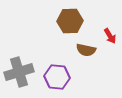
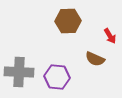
brown hexagon: moved 2 px left
brown semicircle: moved 9 px right, 9 px down; rotated 12 degrees clockwise
gray cross: rotated 20 degrees clockwise
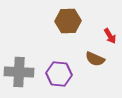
purple hexagon: moved 2 px right, 3 px up
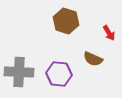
brown hexagon: moved 2 px left; rotated 20 degrees clockwise
red arrow: moved 1 px left, 3 px up
brown semicircle: moved 2 px left
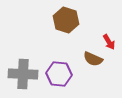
brown hexagon: moved 1 px up
red arrow: moved 9 px down
gray cross: moved 4 px right, 2 px down
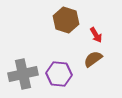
red arrow: moved 13 px left, 7 px up
brown semicircle: rotated 120 degrees clockwise
gray cross: rotated 16 degrees counterclockwise
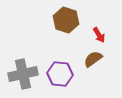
red arrow: moved 3 px right
purple hexagon: moved 1 px right
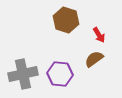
brown semicircle: moved 1 px right
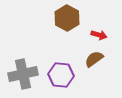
brown hexagon: moved 1 px right, 2 px up; rotated 10 degrees clockwise
red arrow: rotated 42 degrees counterclockwise
purple hexagon: moved 1 px right, 1 px down
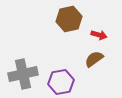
brown hexagon: moved 2 px right, 1 px down; rotated 20 degrees clockwise
purple hexagon: moved 7 px down; rotated 15 degrees counterclockwise
